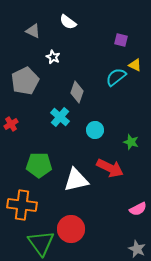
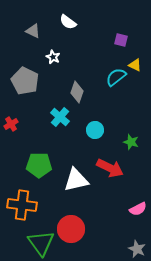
gray pentagon: rotated 20 degrees counterclockwise
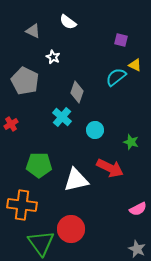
cyan cross: moved 2 px right
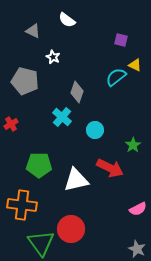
white semicircle: moved 1 px left, 2 px up
gray pentagon: rotated 12 degrees counterclockwise
green star: moved 2 px right, 3 px down; rotated 21 degrees clockwise
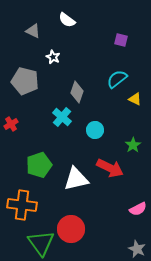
yellow triangle: moved 34 px down
cyan semicircle: moved 1 px right, 2 px down
green pentagon: rotated 20 degrees counterclockwise
white triangle: moved 1 px up
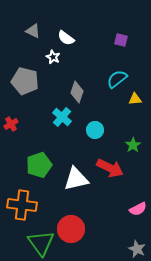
white semicircle: moved 1 px left, 18 px down
yellow triangle: rotated 32 degrees counterclockwise
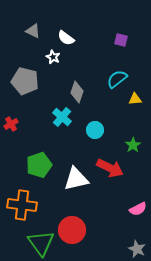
red circle: moved 1 px right, 1 px down
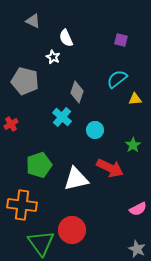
gray triangle: moved 10 px up
white semicircle: rotated 30 degrees clockwise
